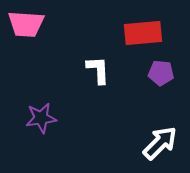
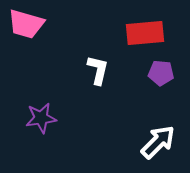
pink trapezoid: rotated 12 degrees clockwise
red rectangle: moved 2 px right
white L-shape: rotated 16 degrees clockwise
white arrow: moved 2 px left, 1 px up
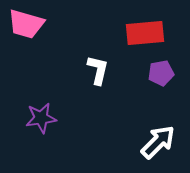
purple pentagon: rotated 15 degrees counterclockwise
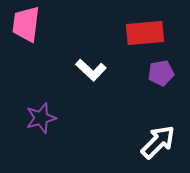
pink trapezoid: rotated 81 degrees clockwise
white L-shape: moved 7 px left; rotated 120 degrees clockwise
purple star: rotated 8 degrees counterclockwise
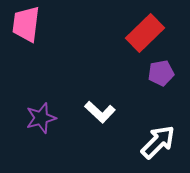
red rectangle: rotated 39 degrees counterclockwise
white L-shape: moved 9 px right, 42 px down
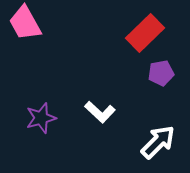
pink trapezoid: moved 1 px left, 1 px up; rotated 36 degrees counterclockwise
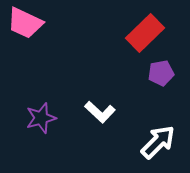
pink trapezoid: rotated 36 degrees counterclockwise
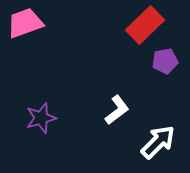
pink trapezoid: rotated 135 degrees clockwise
red rectangle: moved 8 px up
purple pentagon: moved 4 px right, 12 px up
white L-shape: moved 17 px right, 2 px up; rotated 80 degrees counterclockwise
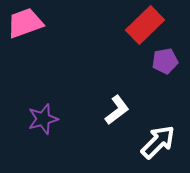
purple star: moved 2 px right, 1 px down
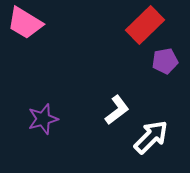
pink trapezoid: rotated 129 degrees counterclockwise
white arrow: moved 7 px left, 5 px up
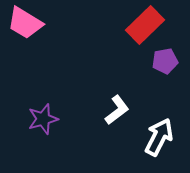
white arrow: moved 8 px right; rotated 18 degrees counterclockwise
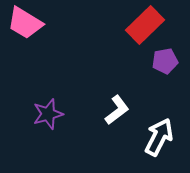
purple star: moved 5 px right, 5 px up
